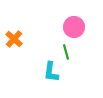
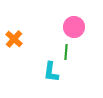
green line: rotated 21 degrees clockwise
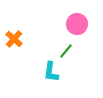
pink circle: moved 3 px right, 3 px up
green line: moved 1 px up; rotated 35 degrees clockwise
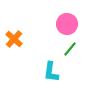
pink circle: moved 10 px left
green line: moved 4 px right, 2 px up
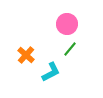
orange cross: moved 12 px right, 16 px down
cyan L-shape: rotated 125 degrees counterclockwise
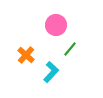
pink circle: moved 11 px left, 1 px down
cyan L-shape: rotated 20 degrees counterclockwise
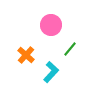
pink circle: moved 5 px left
